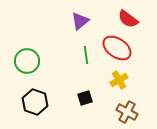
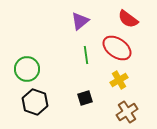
green circle: moved 8 px down
brown cross: rotated 30 degrees clockwise
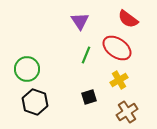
purple triangle: rotated 24 degrees counterclockwise
green line: rotated 30 degrees clockwise
black square: moved 4 px right, 1 px up
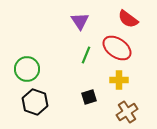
yellow cross: rotated 30 degrees clockwise
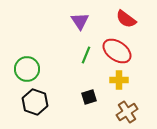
red semicircle: moved 2 px left
red ellipse: moved 3 px down
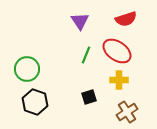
red semicircle: rotated 55 degrees counterclockwise
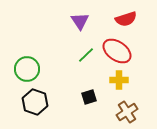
green line: rotated 24 degrees clockwise
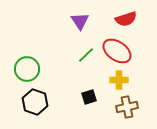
brown cross: moved 5 px up; rotated 20 degrees clockwise
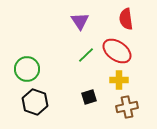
red semicircle: rotated 100 degrees clockwise
